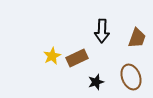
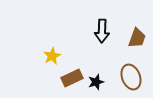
brown rectangle: moved 5 px left, 20 px down
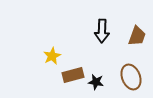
brown trapezoid: moved 2 px up
brown rectangle: moved 1 px right, 3 px up; rotated 10 degrees clockwise
black star: rotated 28 degrees clockwise
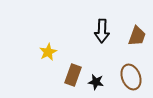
yellow star: moved 4 px left, 4 px up
brown rectangle: rotated 55 degrees counterclockwise
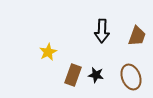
black star: moved 7 px up
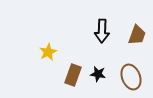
brown trapezoid: moved 1 px up
black star: moved 2 px right, 1 px up
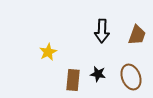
brown rectangle: moved 5 px down; rotated 15 degrees counterclockwise
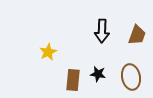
brown ellipse: rotated 10 degrees clockwise
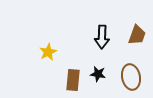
black arrow: moved 6 px down
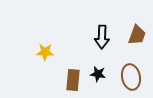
yellow star: moved 3 px left; rotated 30 degrees clockwise
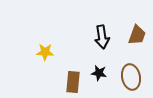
black arrow: rotated 10 degrees counterclockwise
black star: moved 1 px right, 1 px up
brown rectangle: moved 2 px down
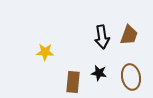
brown trapezoid: moved 8 px left
